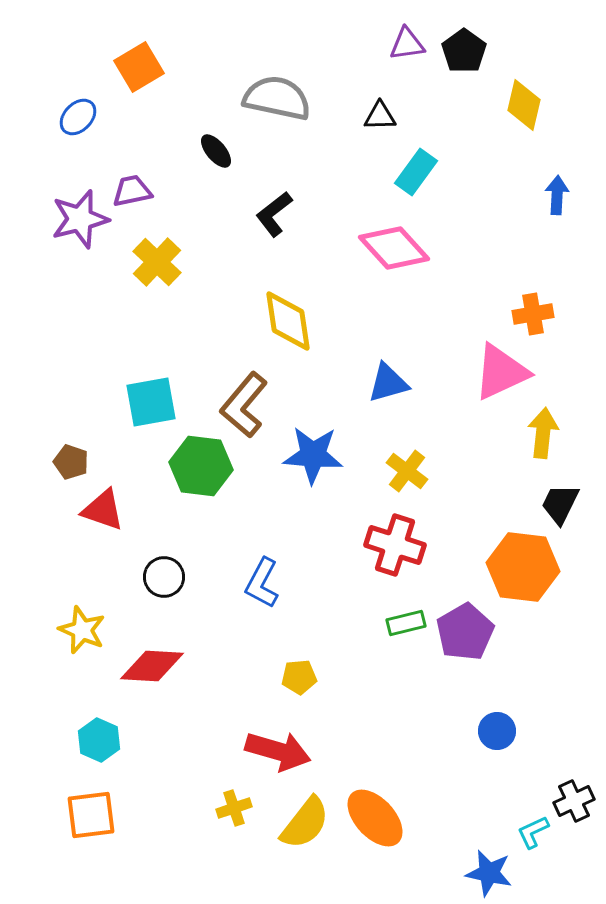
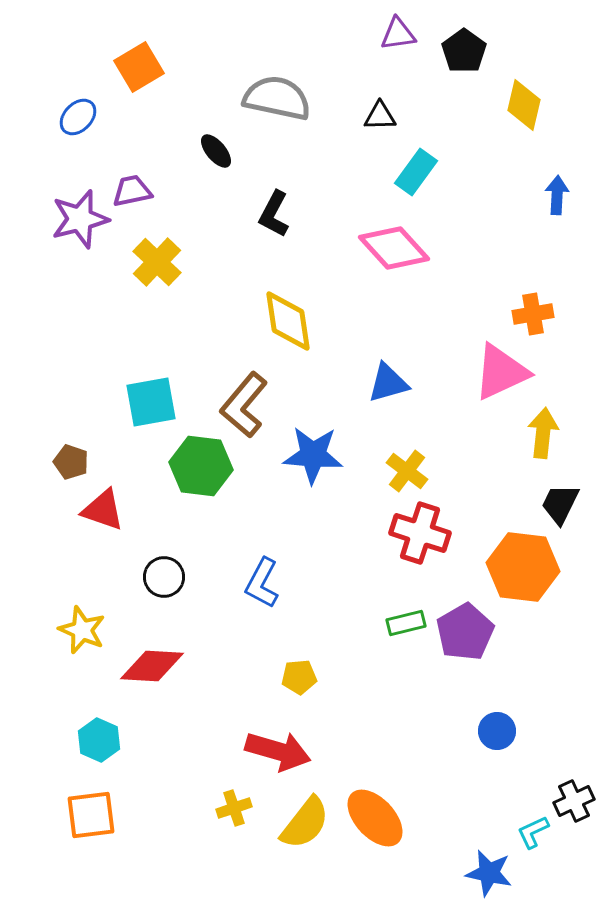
purple triangle at (407, 44): moved 9 px left, 10 px up
black L-shape at (274, 214): rotated 24 degrees counterclockwise
red cross at (395, 545): moved 25 px right, 12 px up
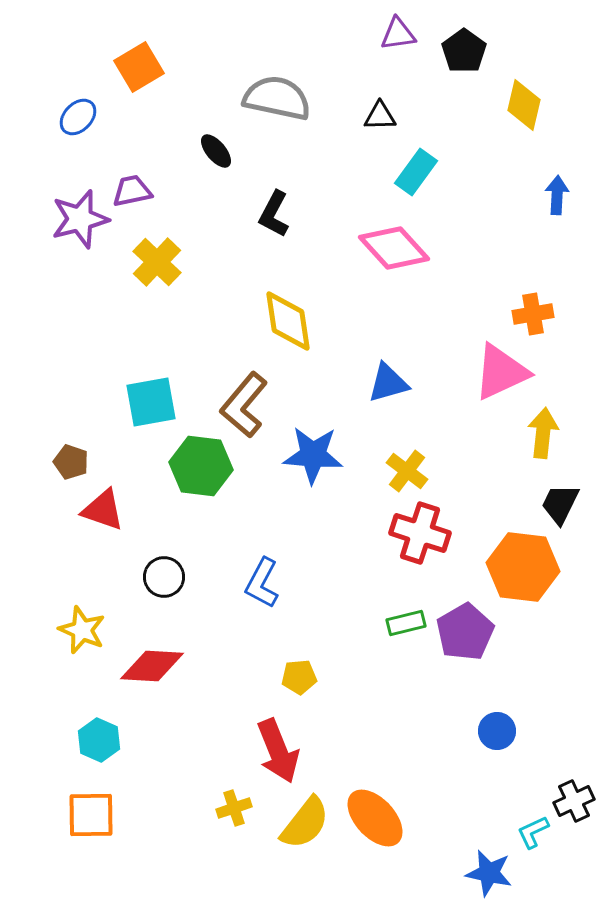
red arrow at (278, 751): rotated 52 degrees clockwise
orange square at (91, 815): rotated 6 degrees clockwise
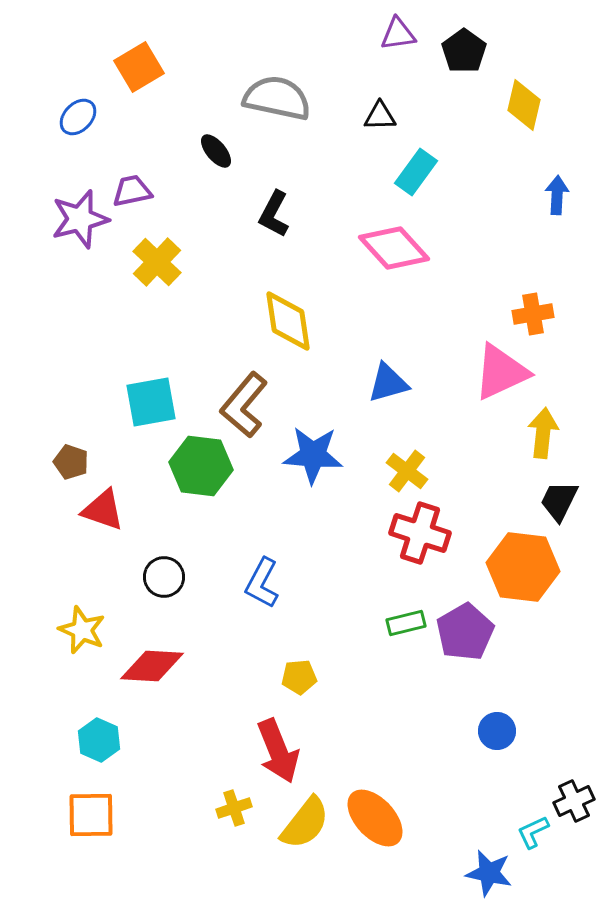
black trapezoid at (560, 504): moved 1 px left, 3 px up
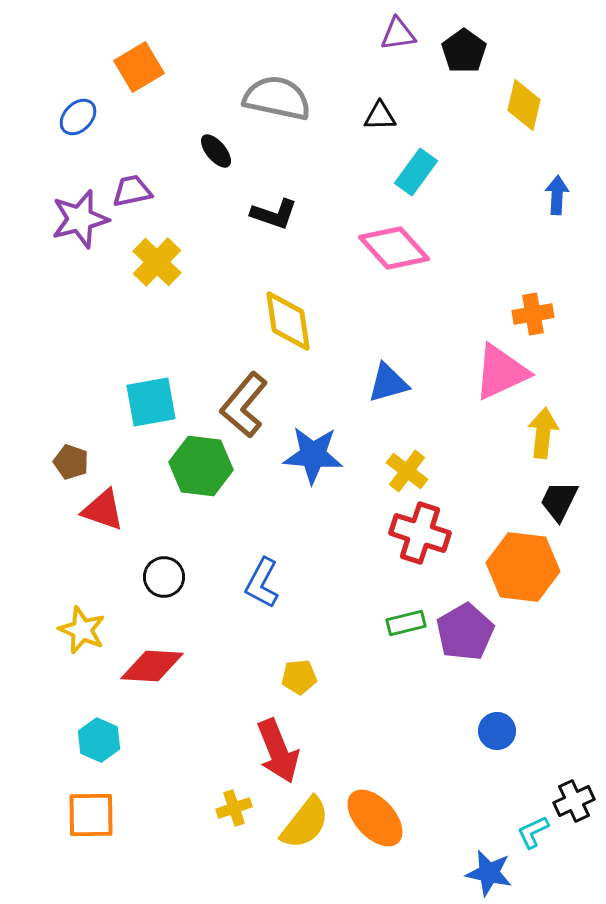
black L-shape at (274, 214): rotated 99 degrees counterclockwise
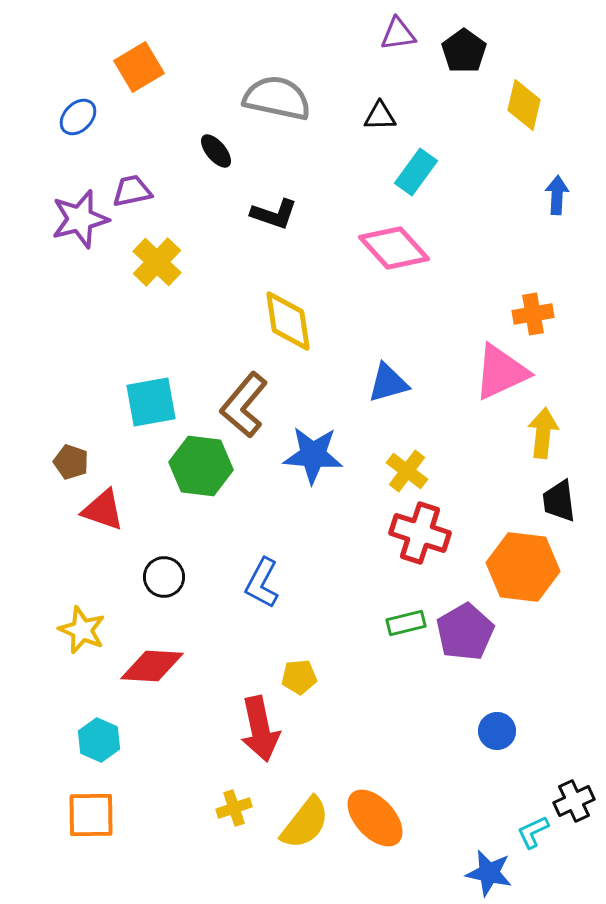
black trapezoid at (559, 501): rotated 33 degrees counterclockwise
red arrow at (278, 751): moved 18 px left, 22 px up; rotated 10 degrees clockwise
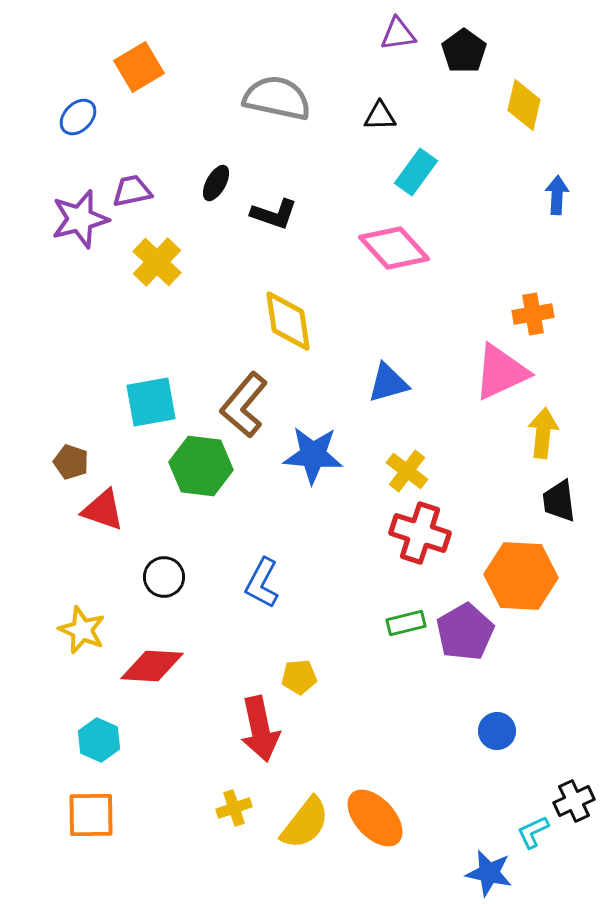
black ellipse at (216, 151): moved 32 px down; rotated 69 degrees clockwise
orange hexagon at (523, 567): moved 2 px left, 9 px down; rotated 4 degrees counterclockwise
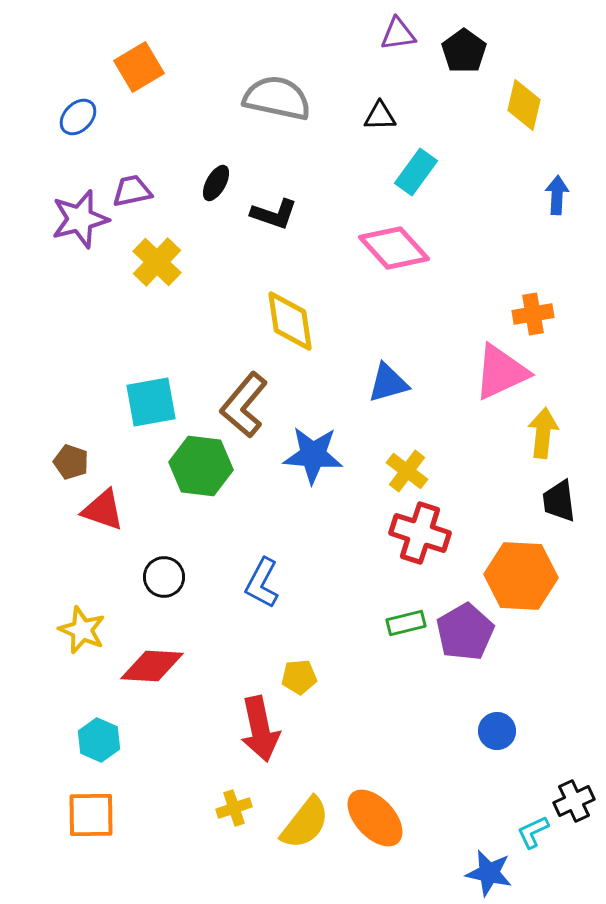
yellow diamond at (288, 321): moved 2 px right
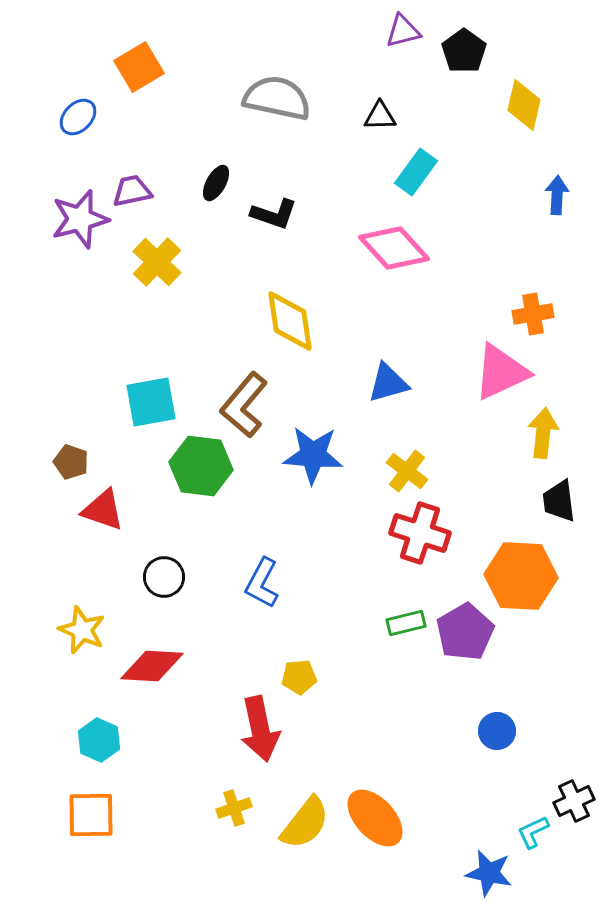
purple triangle at (398, 34): moved 5 px right, 3 px up; rotated 6 degrees counterclockwise
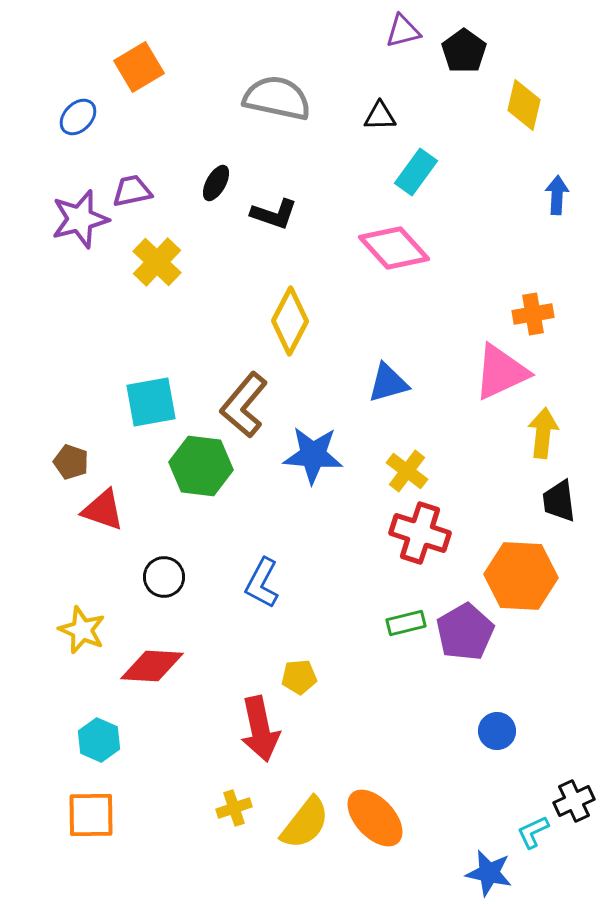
yellow diamond at (290, 321): rotated 36 degrees clockwise
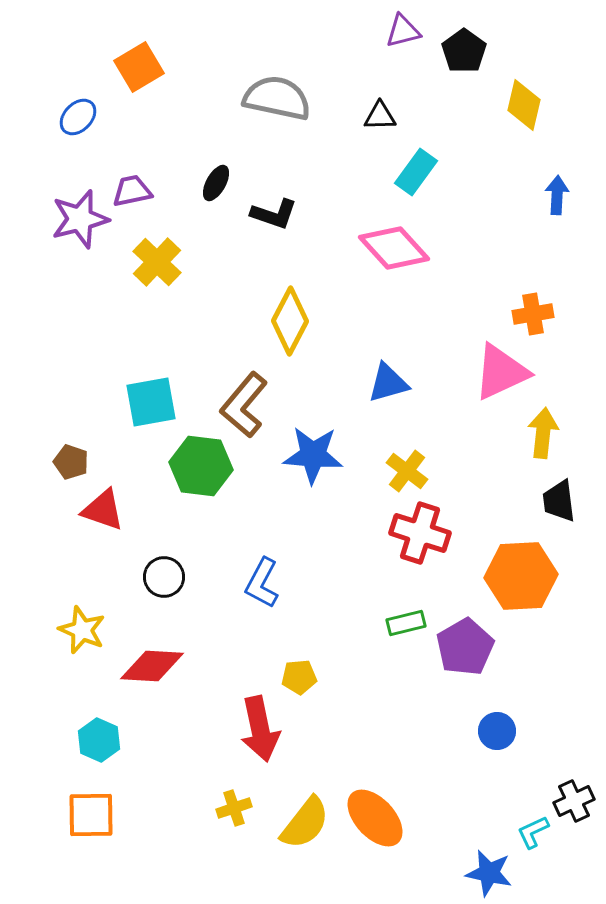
orange hexagon at (521, 576): rotated 6 degrees counterclockwise
purple pentagon at (465, 632): moved 15 px down
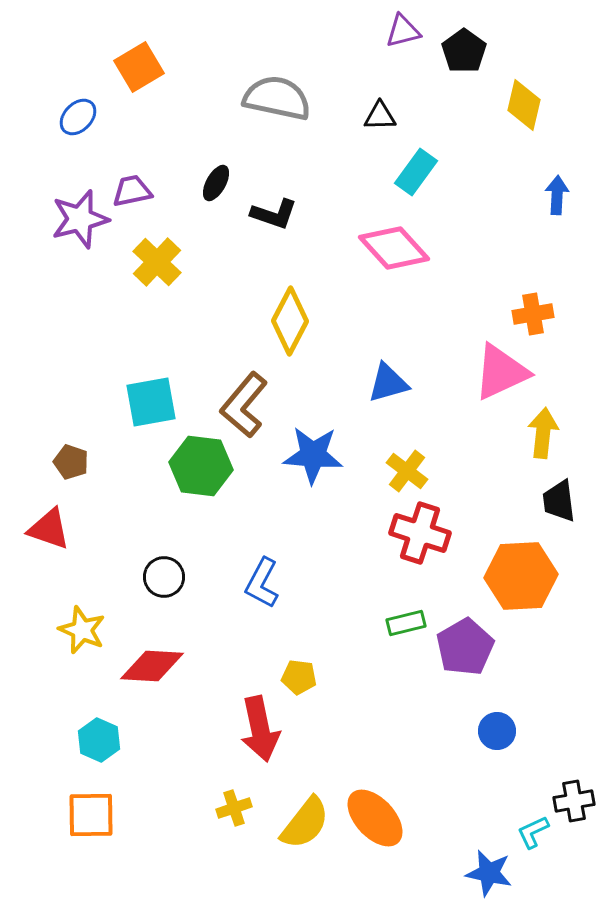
red triangle at (103, 510): moved 54 px left, 19 px down
yellow pentagon at (299, 677): rotated 12 degrees clockwise
black cross at (574, 801): rotated 15 degrees clockwise
